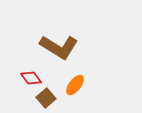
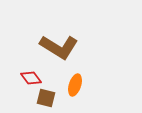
orange ellipse: rotated 20 degrees counterclockwise
brown square: rotated 36 degrees counterclockwise
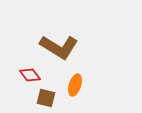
red diamond: moved 1 px left, 3 px up
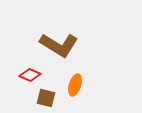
brown L-shape: moved 2 px up
red diamond: rotated 30 degrees counterclockwise
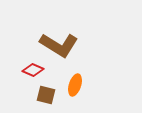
red diamond: moved 3 px right, 5 px up
brown square: moved 3 px up
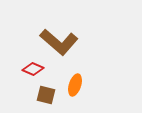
brown L-shape: moved 3 px up; rotated 9 degrees clockwise
red diamond: moved 1 px up
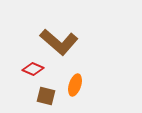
brown square: moved 1 px down
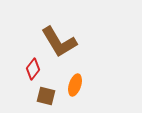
brown L-shape: rotated 18 degrees clockwise
red diamond: rotated 75 degrees counterclockwise
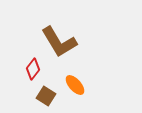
orange ellipse: rotated 60 degrees counterclockwise
brown square: rotated 18 degrees clockwise
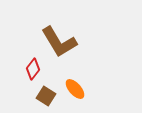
orange ellipse: moved 4 px down
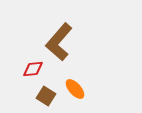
brown L-shape: rotated 72 degrees clockwise
red diamond: rotated 45 degrees clockwise
